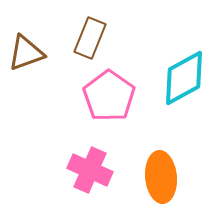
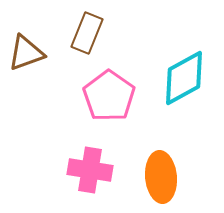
brown rectangle: moved 3 px left, 5 px up
pink cross: rotated 15 degrees counterclockwise
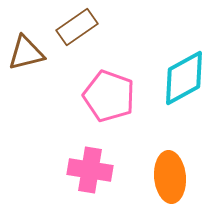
brown rectangle: moved 10 px left, 6 px up; rotated 33 degrees clockwise
brown triangle: rotated 6 degrees clockwise
pink pentagon: rotated 15 degrees counterclockwise
orange ellipse: moved 9 px right
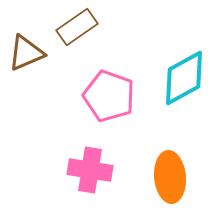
brown triangle: rotated 9 degrees counterclockwise
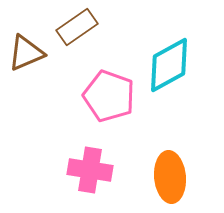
cyan diamond: moved 15 px left, 13 px up
